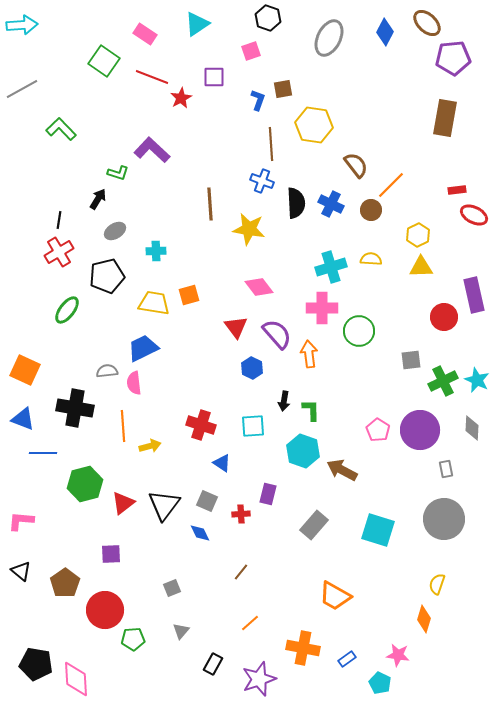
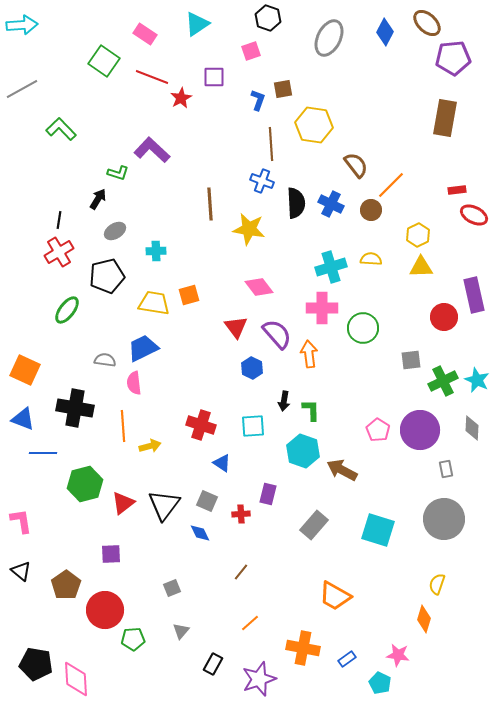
green circle at (359, 331): moved 4 px right, 3 px up
gray semicircle at (107, 371): moved 2 px left, 11 px up; rotated 15 degrees clockwise
pink L-shape at (21, 521): rotated 76 degrees clockwise
brown pentagon at (65, 583): moved 1 px right, 2 px down
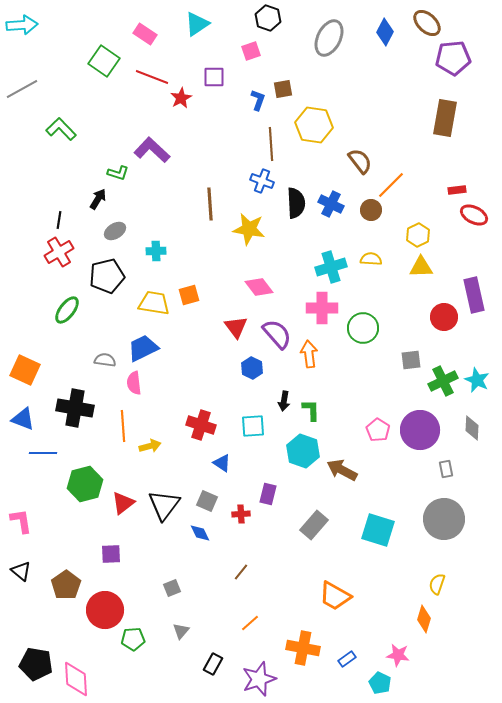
brown semicircle at (356, 165): moved 4 px right, 4 px up
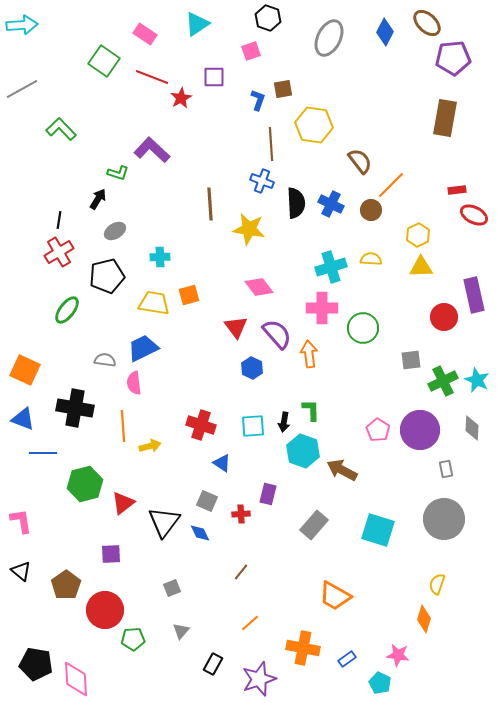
cyan cross at (156, 251): moved 4 px right, 6 px down
black arrow at (284, 401): moved 21 px down
black triangle at (164, 505): moved 17 px down
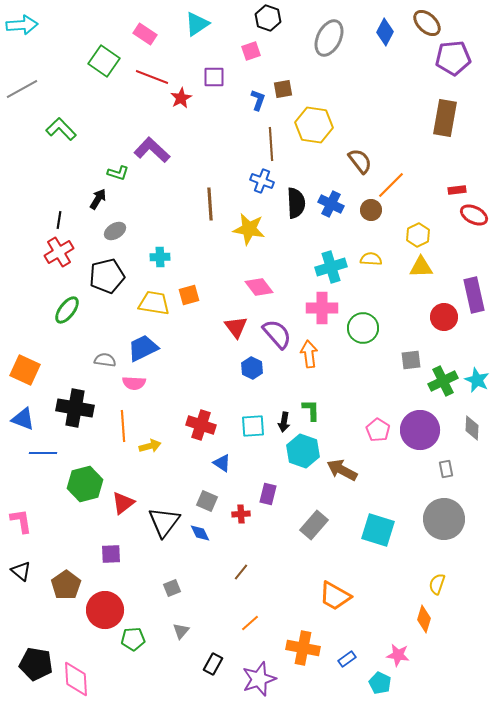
pink semicircle at (134, 383): rotated 80 degrees counterclockwise
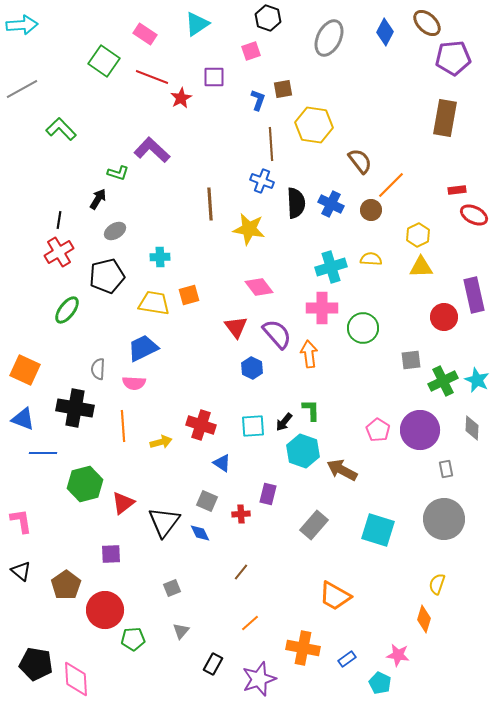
gray semicircle at (105, 360): moved 7 px left, 9 px down; rotated 95 degrees counterclockwise
black arrow at (284, 422): rotated 30 degrees clockwise
yellow arrow at (150, 446): moved 11 px right, 4 px up
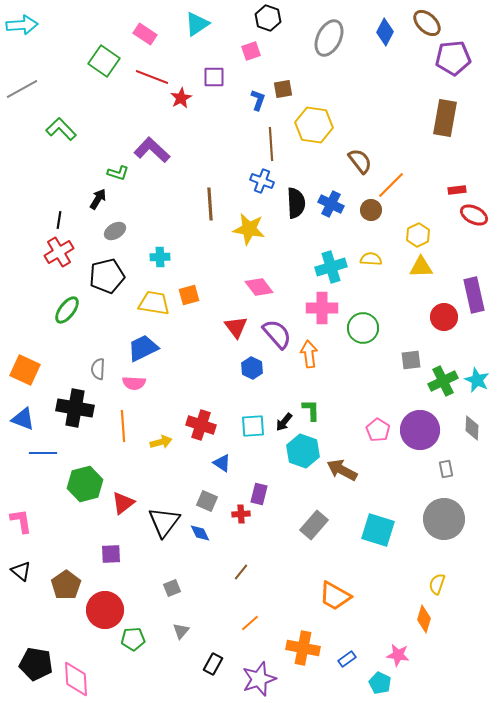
purple rectangle at (268, 494): moved 9 px left
